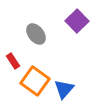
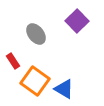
blue triangle: rotated 40 degrees counterclockwise
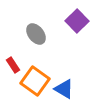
red rectangle: moved 4 px down
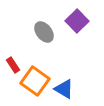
gray ellipse: moved 8 px right, 2 px up
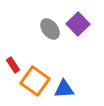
purple square: moved 1 px right, 3 px down
gray ellipse: moved 6 px right, 3 px up
blue triangle: rotated 35 degrees counterclockwise
